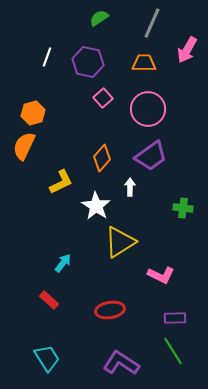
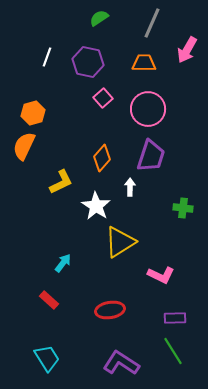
purple trapezoid: rotated 36 degrees counterclockwise
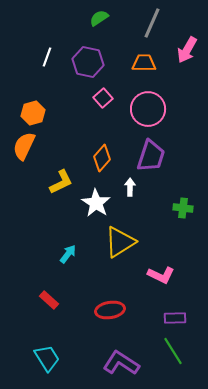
white star: moved 3 px up
cyan arrow: moved 5 px right, 9 px up
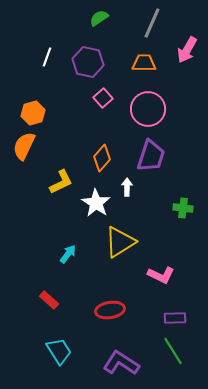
white arrow: moved 3 px left
cyan trapezoid: moved 12 px right, 7 px up
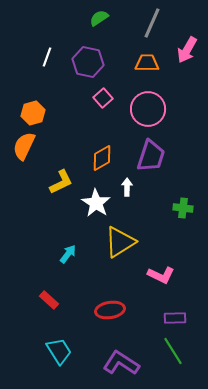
orange trapezoid: moved 3 px right
orange diamond: rotated 20 degrees clockwise
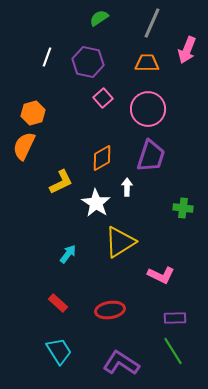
pink arrow: rotated 8 degrees counterclockwise
red rectangle: moved 9 px right, 3 px down
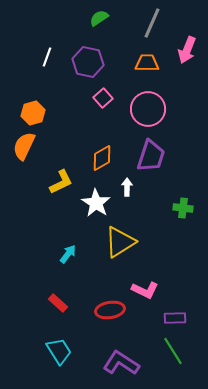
pink L-shape: moved 16 px left, 15 px down
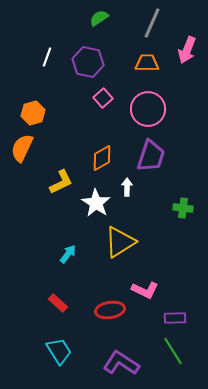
orange semicircle: moved 2 px left, 2 px down
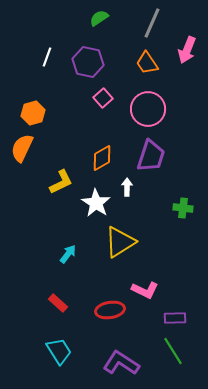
orange trapezoid: rotated 125 degrees counterclockwise
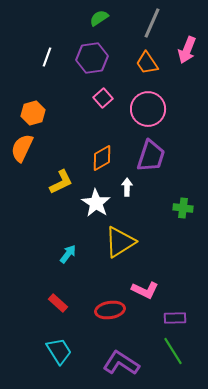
purple hexagon: moved 4 px right, 4 px up; rotated 20 degrees counterclockwise
